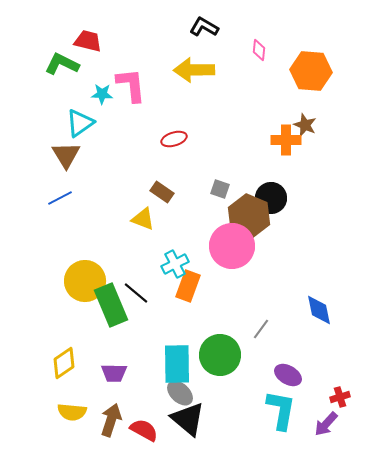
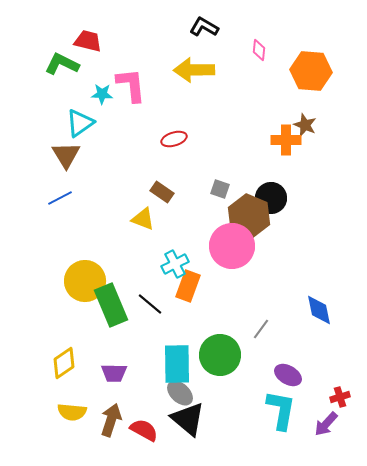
black line: moved 14 px right, 11 px down
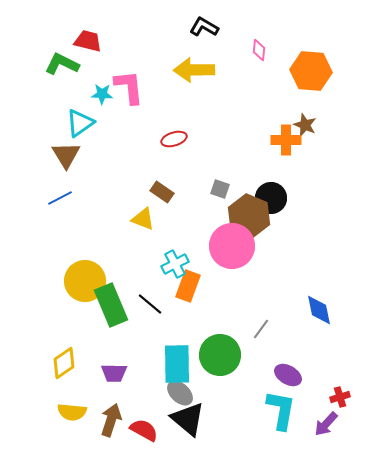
pink L-shape: moved 2 px left, 2 px down
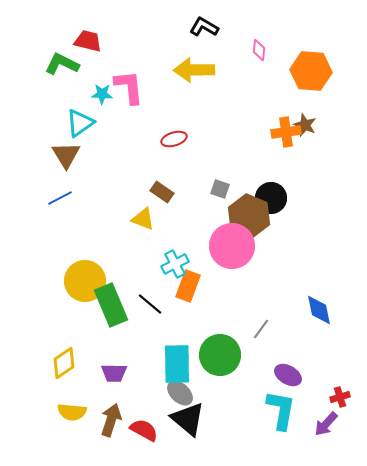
orange cross: moved 8 px up; rotated 8 degrees counterclockwise
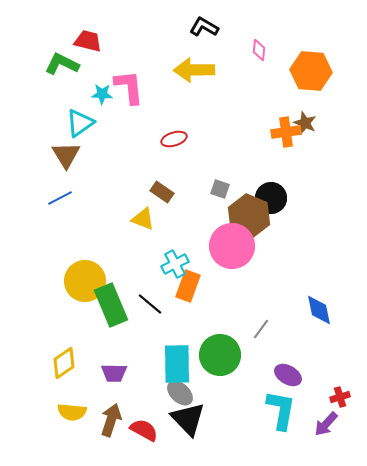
brown star: moved 2 px up
black triangle: rotated 6 degrees clockwise
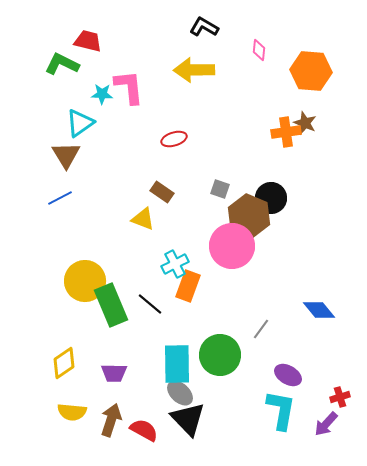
blue diamond: rotated 28 degrees counterclockwise
